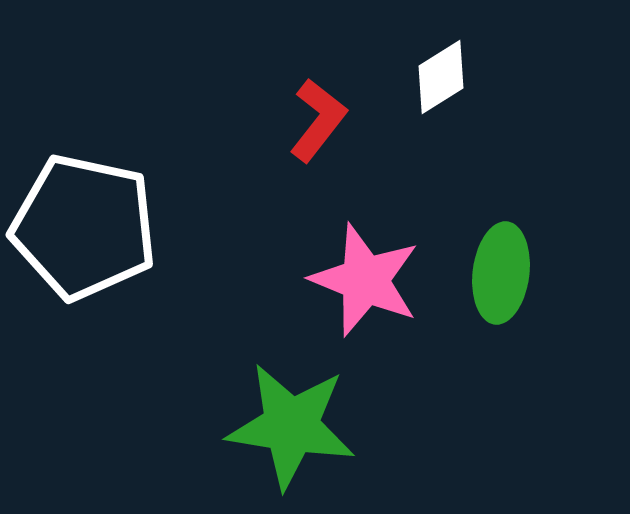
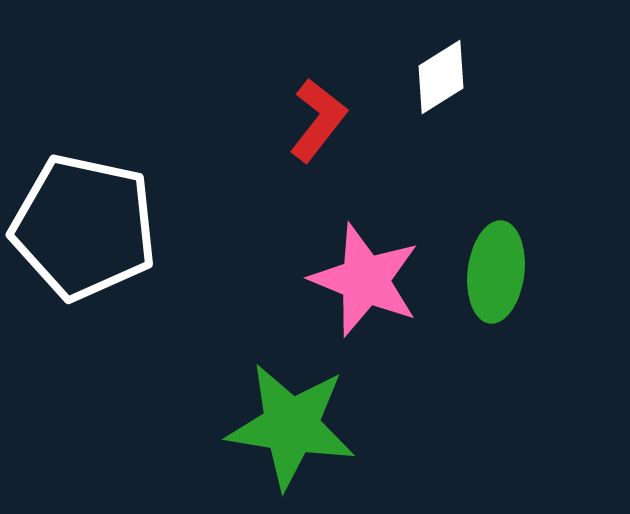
green ellipse: moved 5 px left, 1 px up
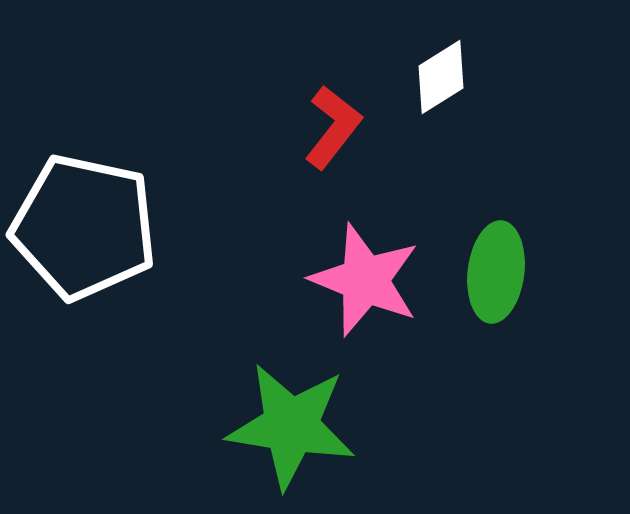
red L-shape: moved 15 px right, 7 px down
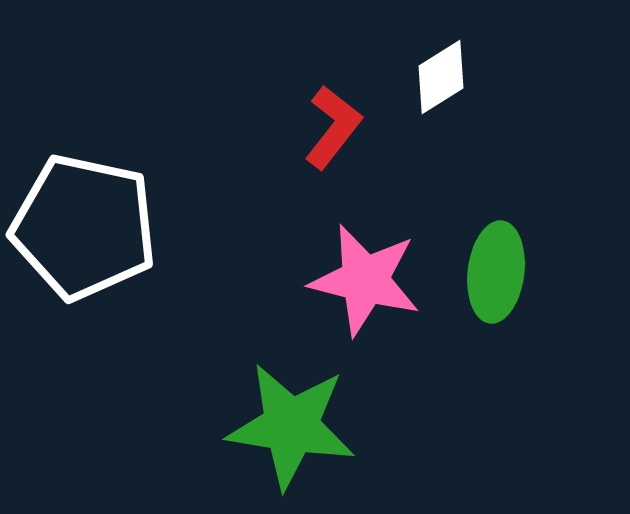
pink star: rotated 8 degrees counterclockwise
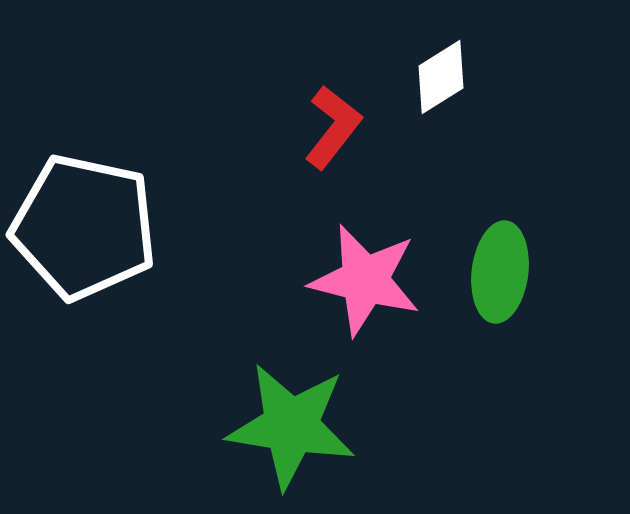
green ellipse: moved 4 px right
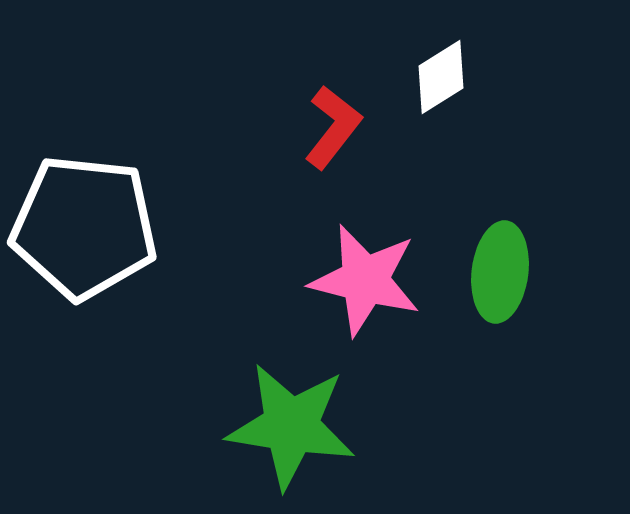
white pentagon: rotated 6 degrees counterclockwise
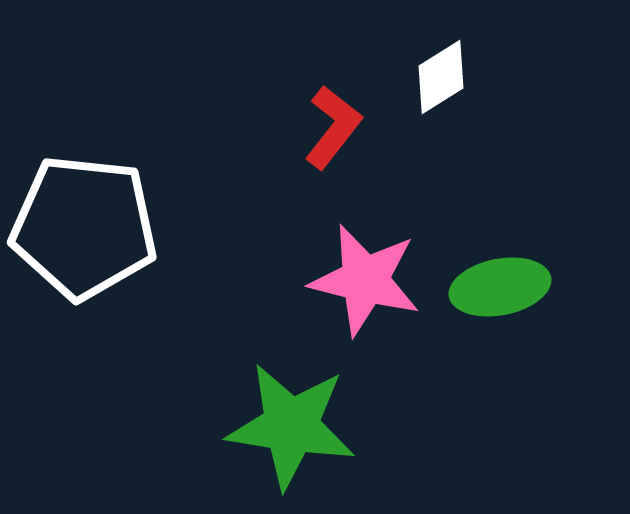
green ellipse: moved 15 px down; rotated 72 degrees clockwise
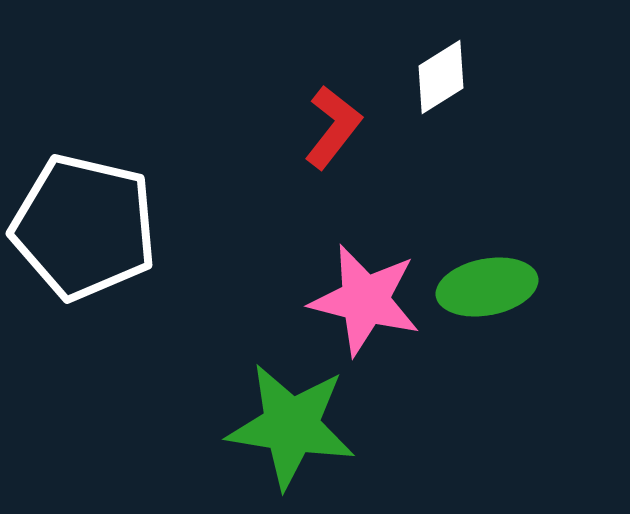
white pentagon: rotated 7 degrees clockwise
pink star: moved 20 px down
green ellipse: moved 13 px left
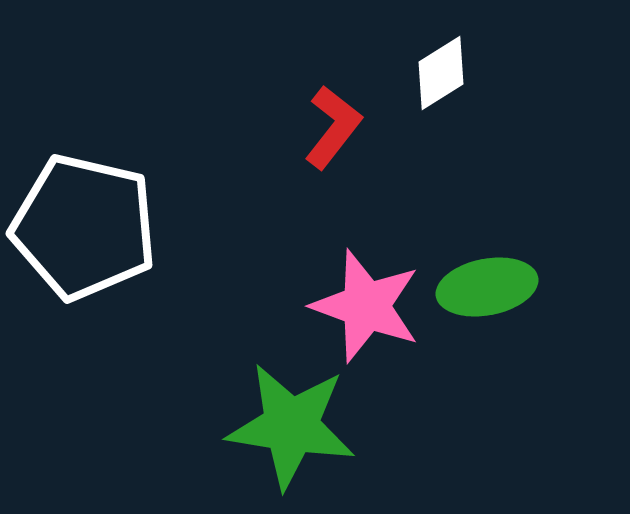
white diamond: moved 4 px up
pink star: moved 1 px right, 6 px down; rotated 6 degrees clockwise
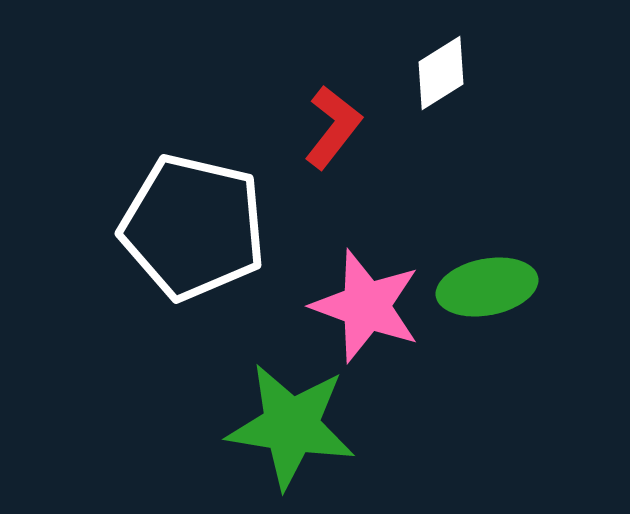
white pentagon: moved 109 px right
